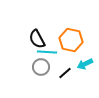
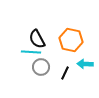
cyan line: moved 16 px left
cyan arrow: rotated 28 degrees clockwise
black line: rotated 24 degrees counterclockwise
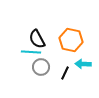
cyan arrow: moved 2 px left
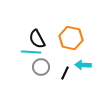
orange hexagon: moved 2 px up
cyan arrow: moved 1 px down
